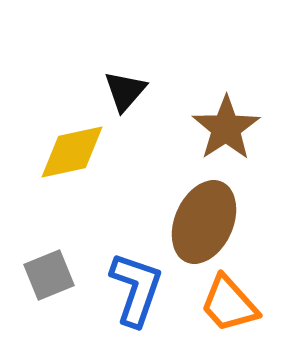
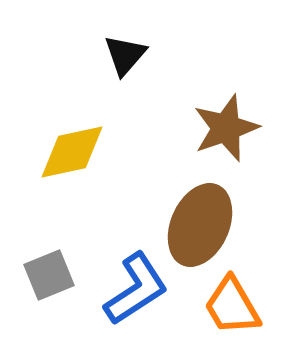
black triangle: moved 36 px up
brown star: rotated 14 degrees clockwise
brown ellipse: moved 4 px left, 3 px down
blue L-shape: rotated 38 degrees clockwise
orange trapezoid: moved 3 px right, 2 px down; rotated 12 degrees clockwise
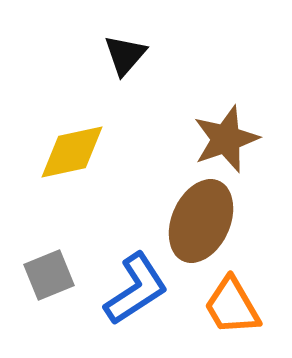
brown star: moved 11 px down
brown ellipse: moved 1 px right, 4 px up
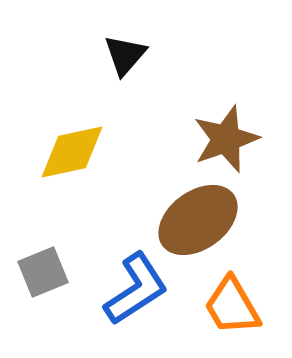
brown ellipse: moved 3 px left, 1 px up; rotated 30 degrees clockwise
gray square: moved 6 px left, 3 px up
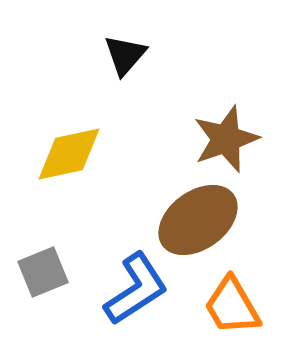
yellow diamond: moved 3 px left, 2 px down
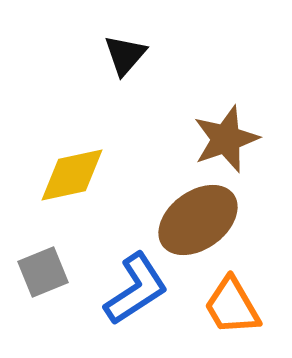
yellow diamond: moved 3 px right, 21 px down
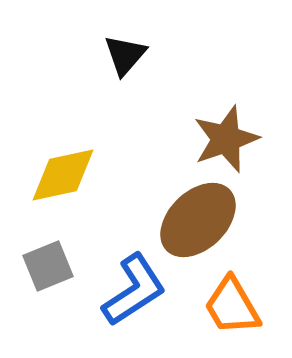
yellow diamond: moved 9 px left
brown ellipse: rotated 8 degrees counterclockwise
gray square: moved 5 px right, 6 px up
blue L-shape: moved 2 px left, 1 px down
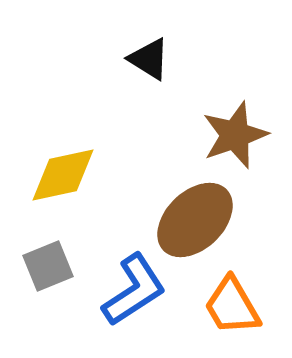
black triangle: moved 24 px right, 4 px down; rotated 39 degrees counterclockwise
brown star: moved 9 px right, 4 px up
brown ellipse: moved 3 px left
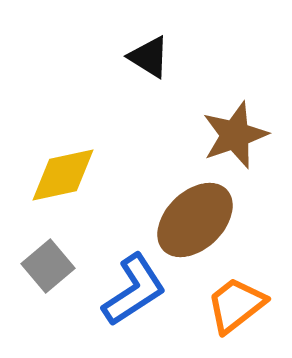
black triangle: moved 2 px up
gray square: rotated 18 degrees counterclockwise
orange trapezoid: moved 4 px right, 1 px up; rotated 82 degrees clockwise
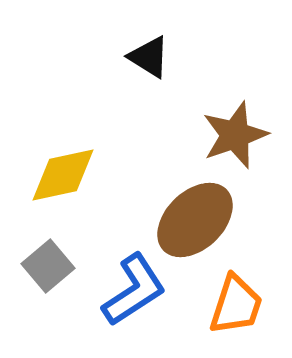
orange trapezoid: rotated 146 degrees clockwise
